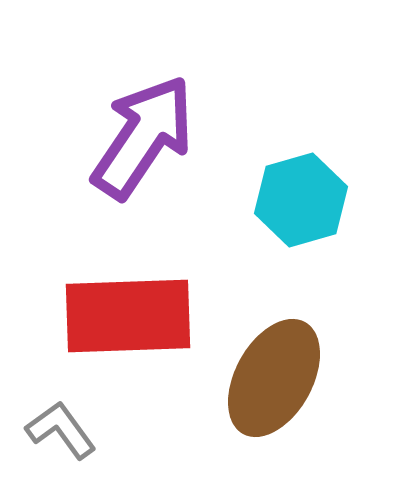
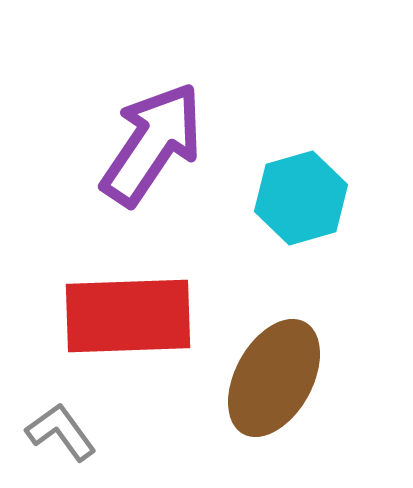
purple arrow: moved 9 px right, 7 px down
cyan hexagon: moved 2 px up
gray L-shape: moved 2 px down
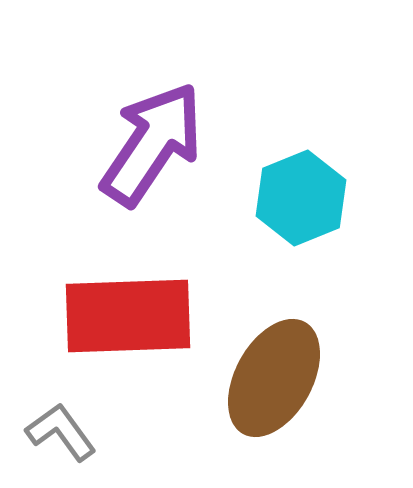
cyan hexagon: rotated 6 degrees counterclockwise
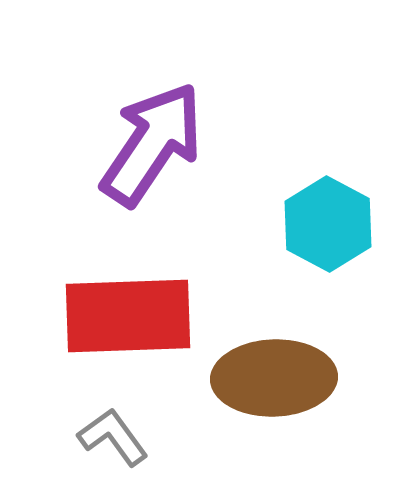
cyan hexagon: moved 27 px right, 26 px down; rotated 10 degrees counterclockwise
brown ellipse: rotated 59 degrees clockwise
gray L-shape: moved 52 px right, 5 px down
